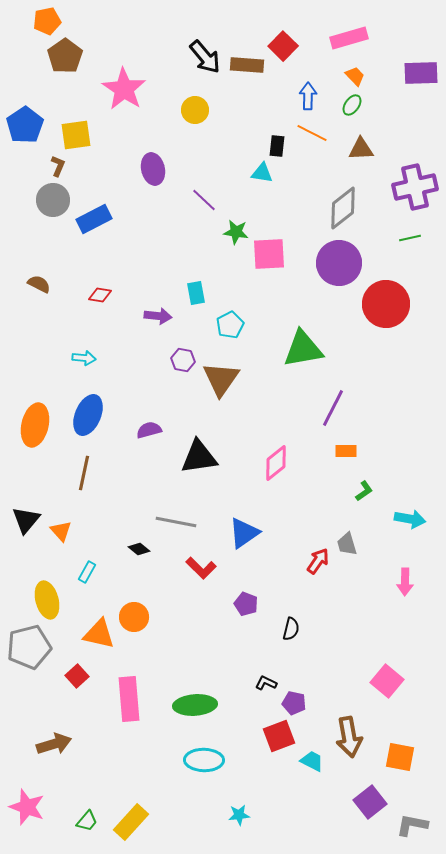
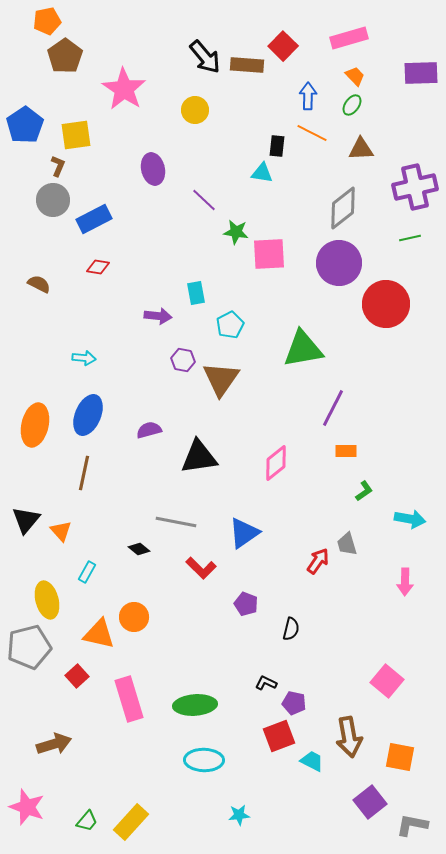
red diamond at (100, 295): moved 2 px left, 28 px up
pink rectangle at (129, 699): rotated 12 degrees counterclockwise
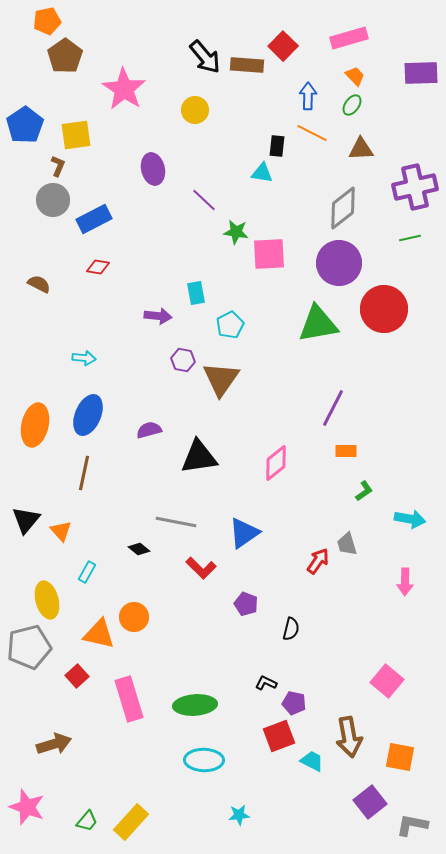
red circle at (386, 304): moved 2 px left, 5 px down
green triangle at (303, 349): moved 15 px right, 25 px up
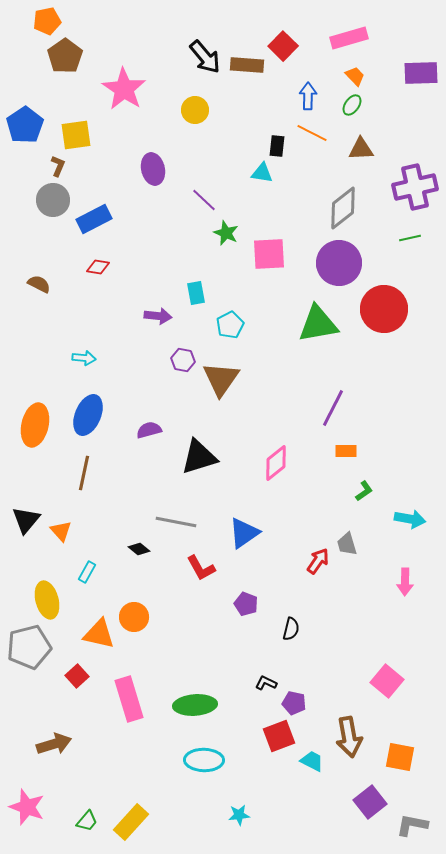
green star at (236, 232): moved 10 px left, 1 px down; rotated 15 degrees clockwise
black triangle at (199, 457): rotated 9 degrees counterclockwise
red L-shape at (201, 568): rotated 16 degrees clockwise
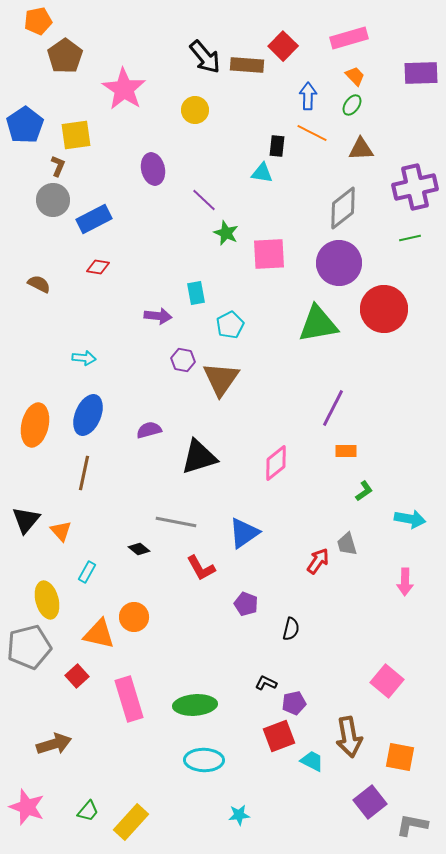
orange pentagon at (47, 21): moved 9 px left
purple pentagon at (294, 703): rotated 25 degrees counterclockwise
green trapezoid at (87, 821): moved 1 px right, 10 px up
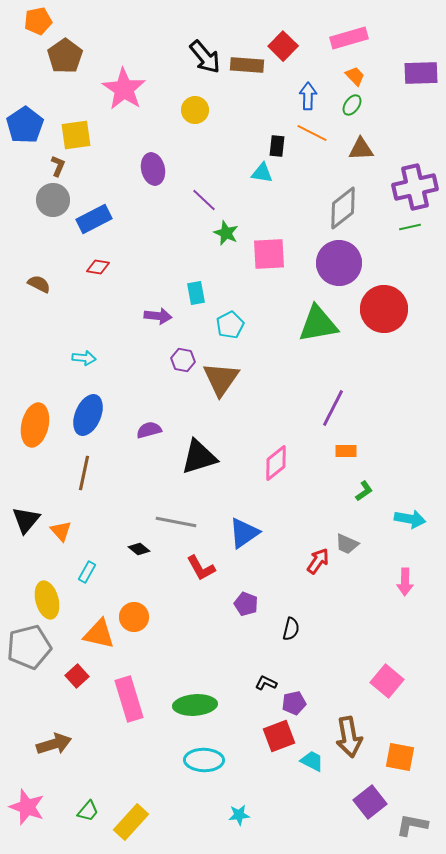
green line at (410, 238): moved 11 px up
gray trapezoid at (347, 544): rotated 50 degrees counterclockwise
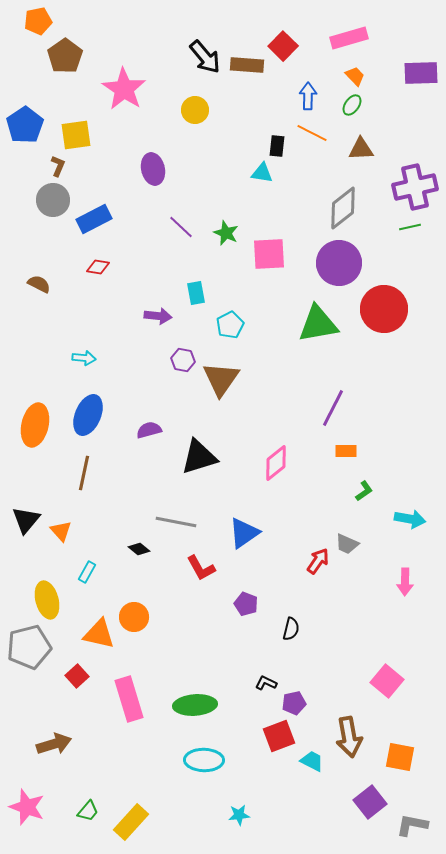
purple line at (204, 200): moved 23 px left, 27 px down
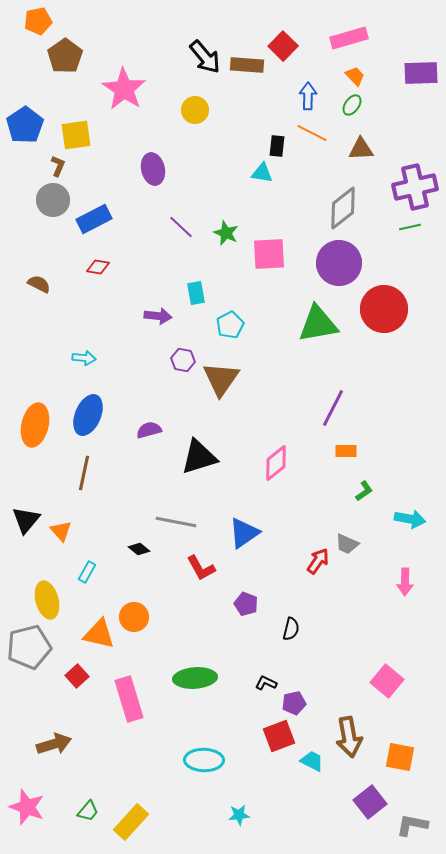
green ellipse at (195, 705): moved 27 px up
